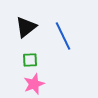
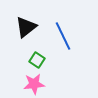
green square: moved 7 px right; rotated 35 degrees clockwise
pink star: rotated 15 degrees clockwise
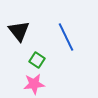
black triangle: moved 7 px left, 4 px down; rotated 30 degrees counterclockwise
blue line: moved 3 px right, 1 px down
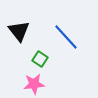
blue line: rotated 16 degrees counterclockwise
green square: moved 3 px right, 1 px up
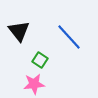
blue line: moved 3 px right
green square: moved 1 px down
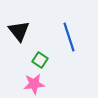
blue line: rotated 24 degrees clockwise
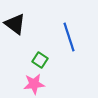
black triangle: moved 4 px left, 7 px up; rotated 15 degrees counterclockwise
